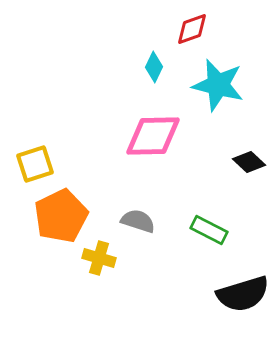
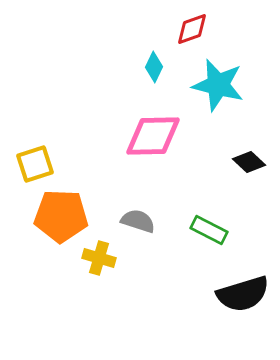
orange pentagon: rotated 28 degrees clockwise
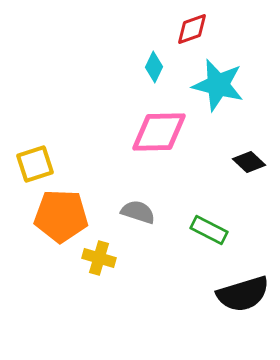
pink diamond: moved 6 px right, 4 px up
gray semicircle: moved 9 px up
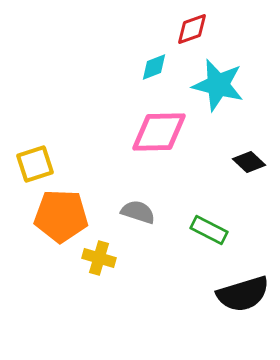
cyan diamond: rotated 44 degrees clockwise
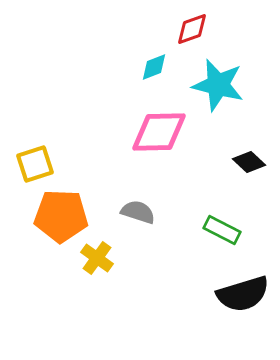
green rectangle: moved 13 px right
yellow cross: moved 2 px left; rotated 20 degrees clockwise
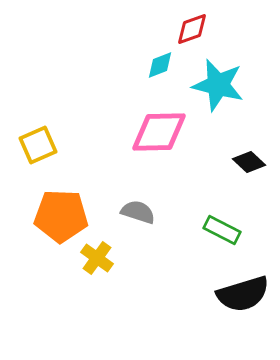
cyan diamond: moved 6 px right, 2 px up
yellow square: moved 3 px right, 19 px up; rotated 6 degrees counterclockwise
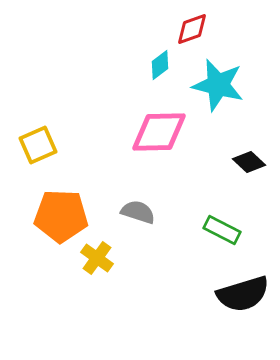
cyan diamond: rotated 16 degrees counterclockwise
